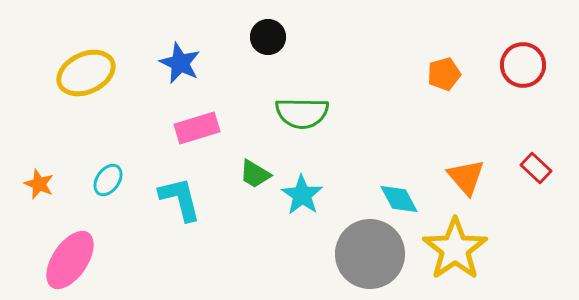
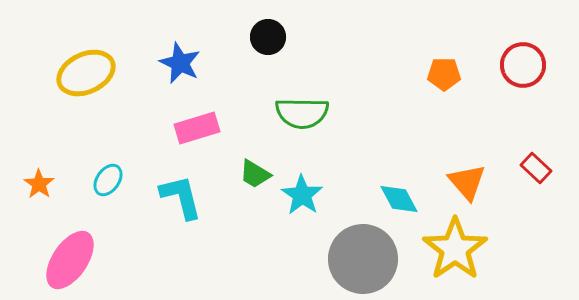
orange pentagon: rotated 16 degrees clockwise
orange triangle: moved 1 px right, 5 px down
orange star: rotated 12 degrees clockwise
cyan L-shape: moved 1 px right, 2 px up
gray circle: moved 7 px left, 5 px down
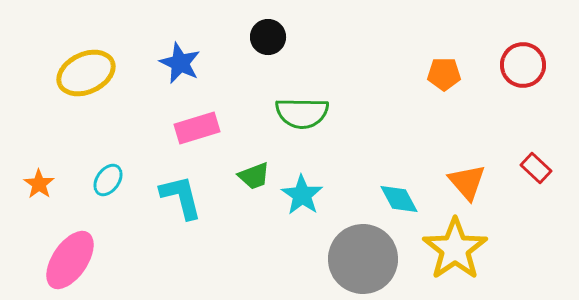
green trapezoid: moved 1 px left, 2 px down; rotated 52 degrees counterclockwise
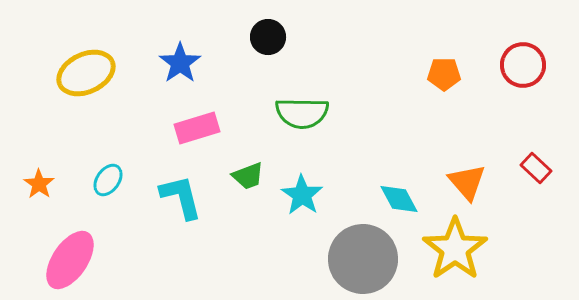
blue star: rotated 12 degrees clockwise
green trapezoid: moved 6 px left
